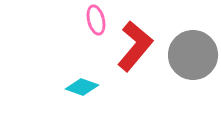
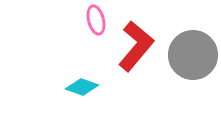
red L-shape: moved 1 px right
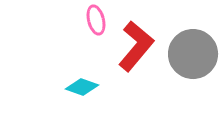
gray circle: moved 1 px up
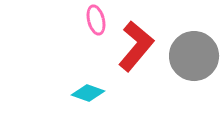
gray circle: moved 1 px right, 2 px down
cyan diamond: moved 6 px right, 6 px down
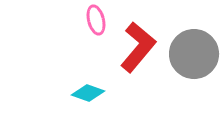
red L-shape: moved 2 px right, 1 px down
gray circle: moved 2 px up
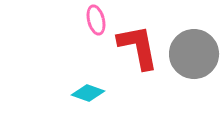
red L-shape: rotated 51 degrees counterclockwise
